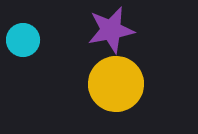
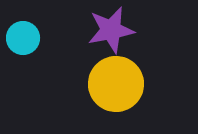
cyan circle: moved 2 px up
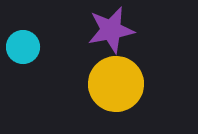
cyan circle: moved 9 px down
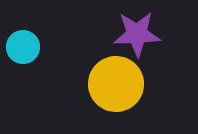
purple star: moved 26 px right, 4 px down; rotated 9 degrees clockwise
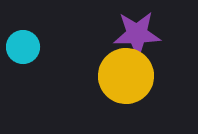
yellow circle: moved 10 px right, 8 px up
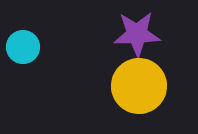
yellow circle: moved 13 px right, 10 px down
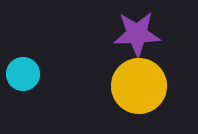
cyan circle: moved 27 px down
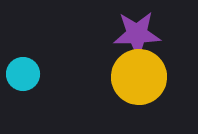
yellow circle: moved 9 px up
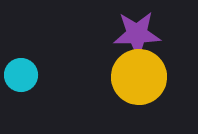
cyan circle: moved 2 px left, 1 px down
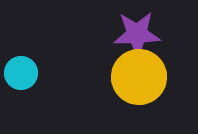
cyan circle: moved 2 px up
